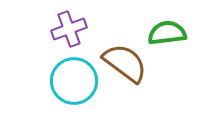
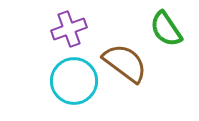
green semicircle: moved 1 px left, 4 px up; rotated 117 degrees counterclockwise
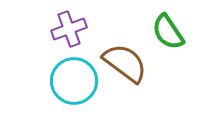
green semicircle: moved 2 px right, 3 px down
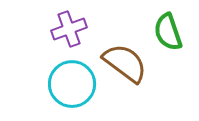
green semicircle: rotated 15 degrees clockwise
cyan circle: moved 2 px left, 3 px down
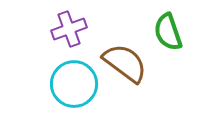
cyan circle: moved 2 px right
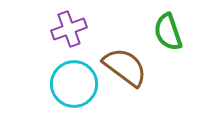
brown semicircle: moved 4 px down
